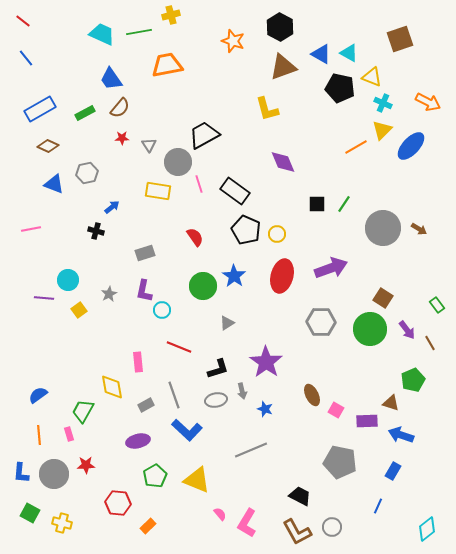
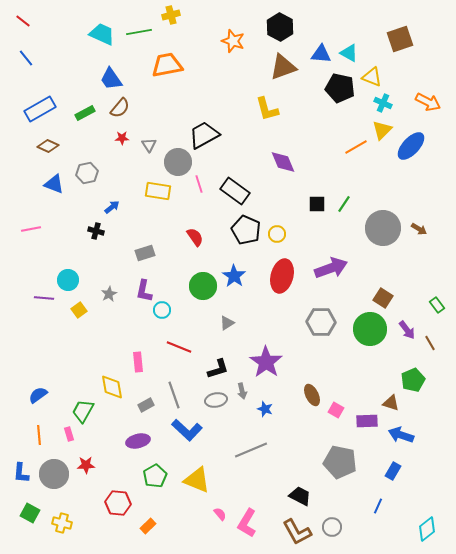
blue triangle at (321, 54): rotated 25 degrees counterclockwise
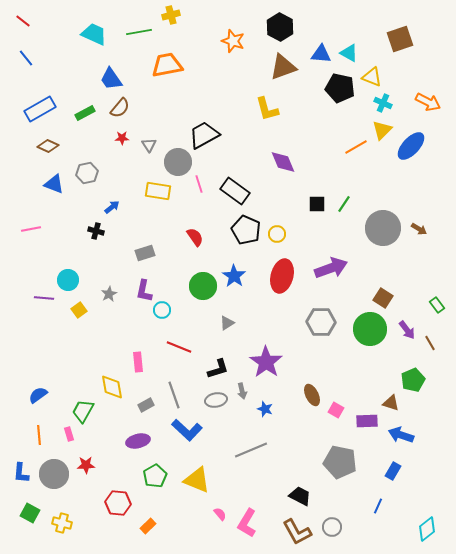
cyan trapezoid at (102, 34): moved 8 px left
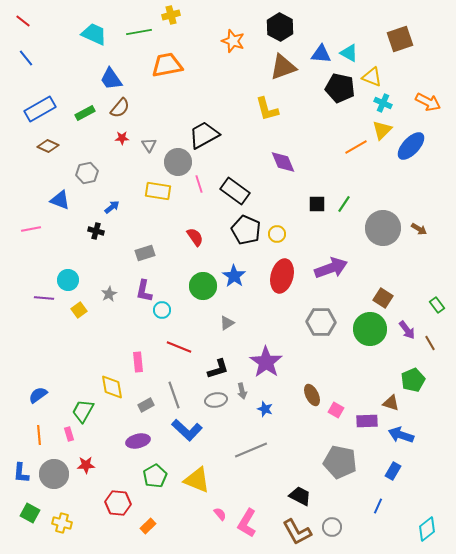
blue triangle at (54, 184): moved 6 px right, 16 px down
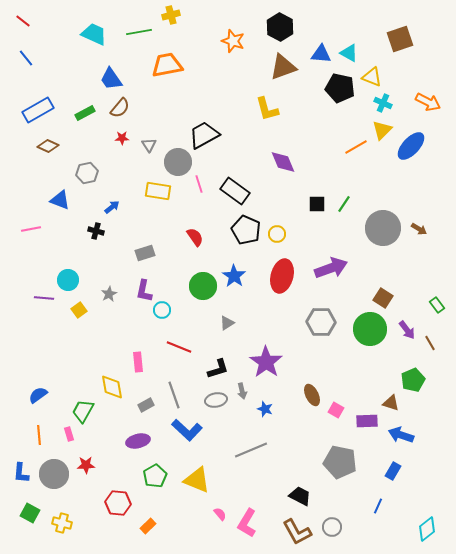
blue rectangle at (40, 109): moved 2 px left, 1 px down
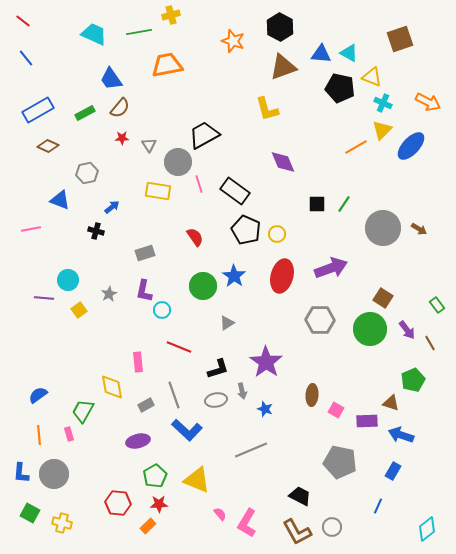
gray hexagon at (321, 322): moved 1 px left, 2 px up
brown ellipse at (312, 395): rotated 30 degrees clockwise
red star at (86, 465): moved 73 px right, 39 px down
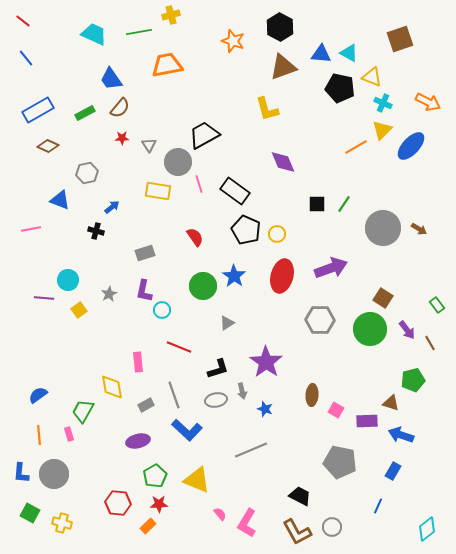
green pentagon at (413, 380): rotated 10 degrees clockwise
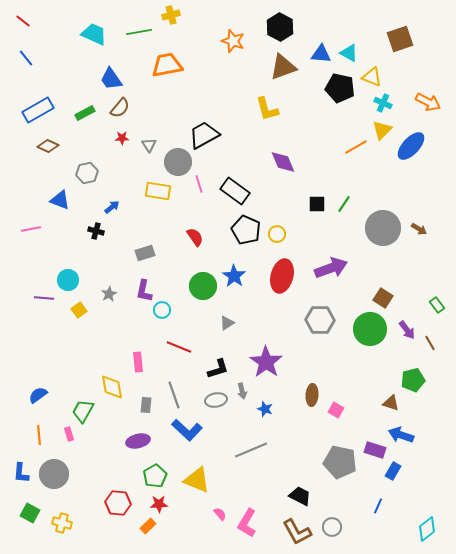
gray rectangle at (146, 405): rotated 56 degrees counterclockwise
purple rectangle at (367, 421): moved 8 px right, 29 px down; rotated 20 degrees clockwise
